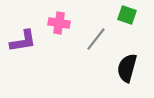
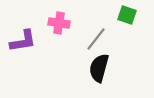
black semicircle: moved 28 px left
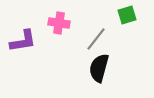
green square: rotated 36 degrees counterclockwise
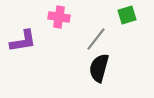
pink cross: moved 6 px up
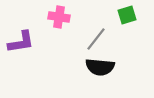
purple L-shape: moved 2 px left, 1 px down
black semicircle: moved 1 px right, 1 px up; rotated 100 degrees counterclockwise
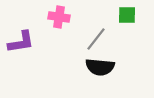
green square: rotated 18 degrees clockwise
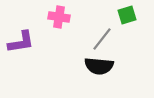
green square: rotated 18 degrees counterclockwise
gray line: moved 6 px right
black semicircle: moved 1 px left, 1 px up
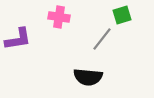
green square: moved 5 px left
purple L-shape: moved 3 px left, 3 px up
black semicircle: moved 11 px left, 11 px down
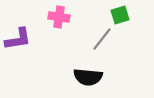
green square: moved 2 px left
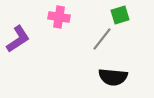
purple L-shape: rotated 24 degrees counterclockwise
black semicircle: moved 25 px right
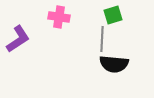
green square: moved 7 px left
gray line: rotated 35 degrees counterclockwise
black semicircle: moved 1 px right, 13 px up
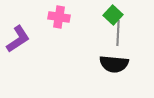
green square: rotated 30 degrees counterclockwise
gray line: moved 16 px right, 6 px up
